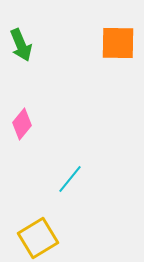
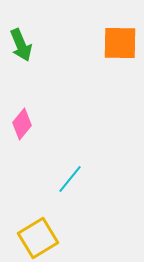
orange square: moved 2 px right
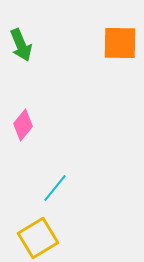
pink diamond: moved 1 px right, 1 px down
cyan line: moved 15 px left, 9 px down
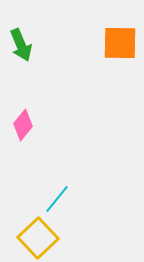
cyan line: moved 2 px right, 11 px down
yellow square: rotated 12 degrees counterclockwise
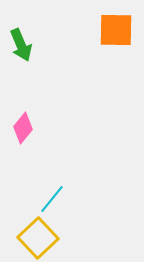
orange square: moved 4 px left, 13 px up
pink diamond: moved 3 px down
cyan line: moved 5 px left
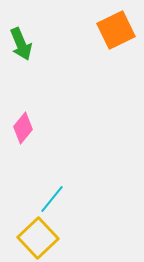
orange square: rotated 27 degrees counterclockwise
green arrow: moved 1 px up
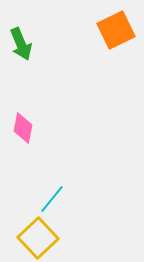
pink diamond: rotated 28 degrees counterclockwise
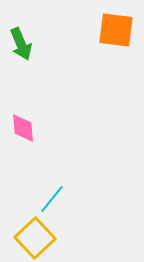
orange square: rotated 33 degrees clockwise
pink diamond: rotated 16 degrees counterclockwise
yellow square: moved 3 px left
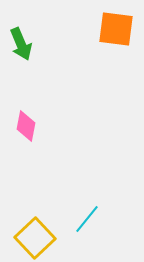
orange square: moved 1 px up
pink diamond: moved 3 px right, 2 px up; rotated 16 degrees clockwise
cyan line: moved 35 px right, 20 px down
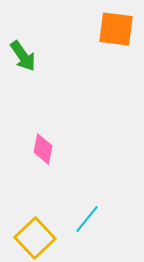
green arrow: moved 2 px right, 12 px down; rotated 12 degrees counterclockwise
pink diamond: moved 17 px right, 23 px down
